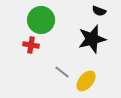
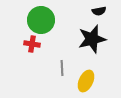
black semicircle: rotated 32 degrees counterclockwise
red cross: moved 1 px right, 1 px up
gray line: moved 4 px up; rotated 49 degrees clockwise
yellow ellipse: rotated 15 degrees counterclockwise
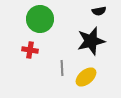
green circle: moved 1 px left, 1 px up
black star: moved 1 px left, 2 px down
red cross: moved 2 px left, 6 px down
yellow ellipse: moved 4 px up; rotated 25 degrees clockwise
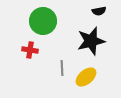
green circle: moved 3 px right, 2 px down
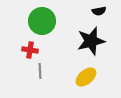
green circle: moved 1 px left
gray line: moved 22 px left, 3 px down
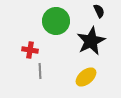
black semicircle: rotated 104 degrees counterclockwise
green circle: moved 14 px right
black star: rotated 12 degrees counterclockwise
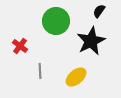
black semicircle: rotated 120 degrees counterclockwise
red cross: moved 10 px left, 4 px up; rotated 28 degrees clockwise
yellow ellipse: moved 10 px left
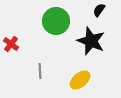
black semicircle: moved 1 px up
black star: rotated 24 degrees counterclockwise
red cross: moved 9 px left, 2 px up
yellow ellipse: moved 4 px right, 3 px down
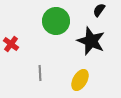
gray line: moved 2 px down
yellow ellipse: rotated 20 degrees counterclockwise
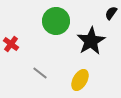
black semicircle: moved 12 px right, 3 px down
black star: rotated 20 degrees clockwise
gray line: rotated 49 degrees counterclockwise
